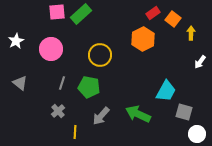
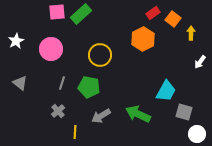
gray arrow: rotated 18 degrees clockwise
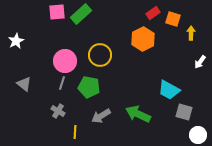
orange square: rotated 21 degrees counterclockwise
pink circle: moved 14 px right, 12 px down
gray triangle: moved 4 px right, 1 px down
cyan trapezoid: moved 3 px right, 1 px up; rotated 90 degrees clockwise
gray cross: rotated 16 degrees counterclockwise
white circle: moved 1 px right, 1 px down
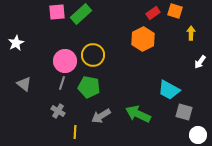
orange square: moved 2 px right, 8 px up
white star: moved 2 px down
yellow circle: moved 7 px left
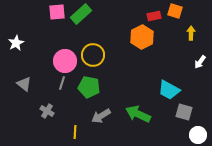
red rectangle: moved 1 px right, 3 px down; rotated 24 degrees clockwise
orange hexagon: moved 1 px left, 2 px up
gray cross: moved 11 px left
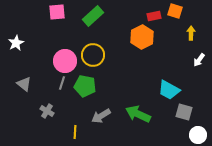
green rectangle: moved 12 px right, 2 px down
white arrow: moved 1 px left, 2 px up
green pentagon: moved 4 px left, 1 px up
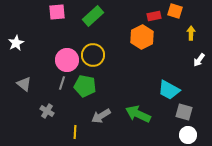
pink circle: moved 2 px right, 1 px up
white circle: moved 10 px left
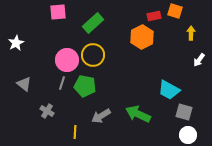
pink square: moved 1 px right
green rectangle: moved 7 px down
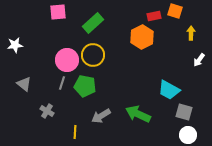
white star: moved 1 px left, 2 px down; rotated 21 degrees clockwise
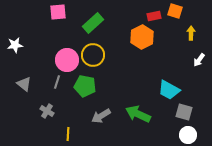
gray line: moved 5 px left, 1 px up
yellow line: moved 7 px left, 2 px down
